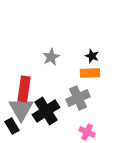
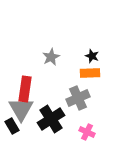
red rectangle: moved 1 px right
black cross: moved 5 px right, 8 px down
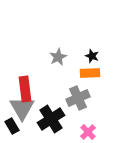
gray star: moved 7 px right
red rectangle: rotated 15 degrees counterclockwise
gray triangle: moved 1 px right, 1 px up
pink cross: moved 1 px right; rotated 21 degrees clockwise
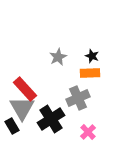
red rectangle: rotated 35 degrees counterclockwise
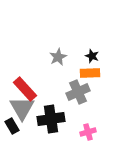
gray cross: moved 6 px up
black cross: rotated 24 degrees clockwise
pink cross: rotated 28 degrees clockwise
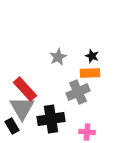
pink cross: moved 1 px left; rotated 21 degrees clockwise
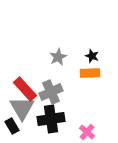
gray cross: moved 27 px left
pink cross: rotated 35 degrees clockwise
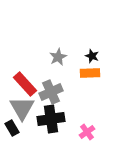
red rectangle: moved 5 px up
black rectangle: moved 2 px down
pink cross: rotated 14 degrees clockwise
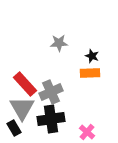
gray star: moved 1 px right, 14 px up; rotated 24 degrees clockwise
black rectangle: moved 2 px right
pink cross: rotated 14 degrees counterclockwise
